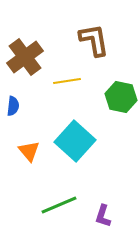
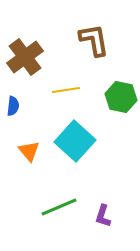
yellow line: moved 1 px left, 9 px down
green line: moved 2 px down
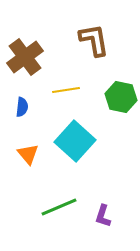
blue semicircle: moved 9 px right, 1 px down
orange triangle: moved 1 px left, 3 px down
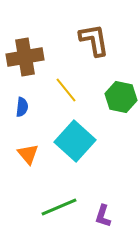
brown cross: rotated 27 degrees clockwise
yellow line: rotated 60 degrees clockwise
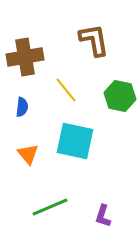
green hexagon: moved 1 px left, 1 px up
cyan square: rotated 30 degrees counterclockwise
green line: moved 9 px left
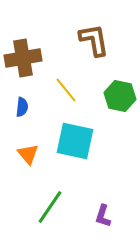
brown cross: moved 2 px left, 1 px down
green line: rotated 33 degrees counterclockwise
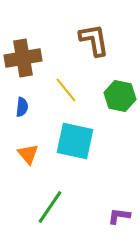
purple L-shape: moved 16 px right; rotated 80 degrees clockwise
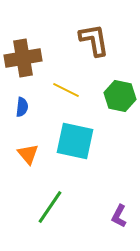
yellow line: rotated 24 degrees counterclockwise
purple L-shape: rotated 70 degrees counterclockwise
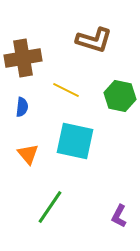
brown L-shape: rotated 117 degrees clockwise
